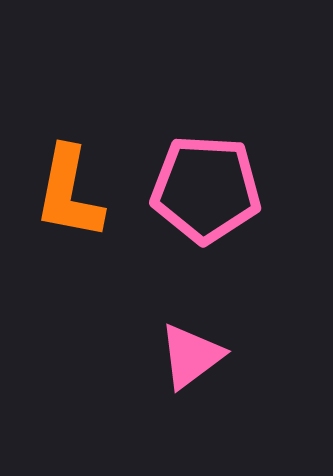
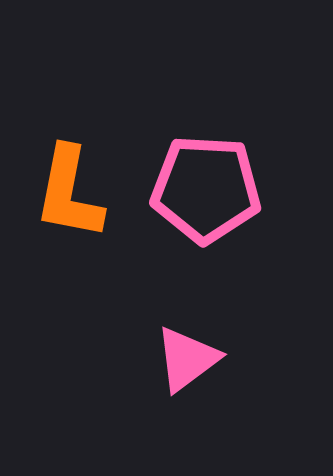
pink triangle: moved 4 px left, 3 px down
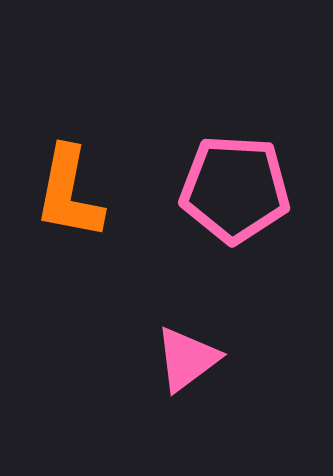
pink pentagon: moved 29 px right
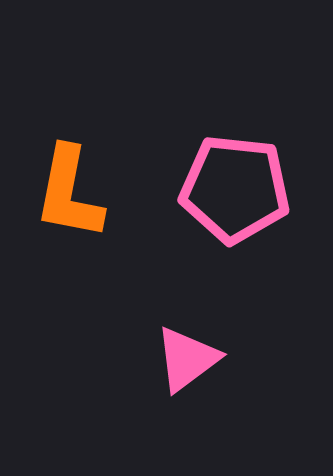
pink pentagon: rotated 3 degrees clockwise
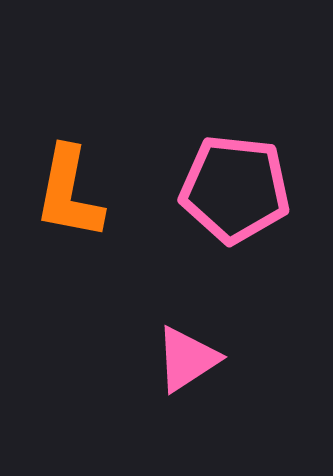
pink triangle: rotated 4 degrees clockwise
